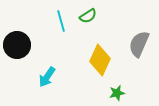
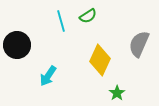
cyan arrow: moved 1 px right, 1 px up
green star: rotated 21 degrees counterclockwise
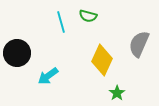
green semicircle: rotated 48 degrees clockwise
cyan line: moved 1 px down
black circle: moved 8 px down
yellow diamond: moved 2 px right
cyan arrow: rotated 20 degrees clockwise
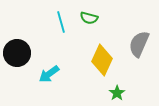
green semicircle: moved 1 px right, 2 px down
cyan arrow: moved 1 px right, 2 px up
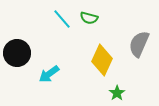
cyan line: moved 1 px right, 3 px up; rotated 25 degrees counterclockwise
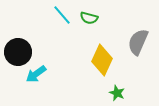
cyan line: moved 4 px up
gray semicircle: moved 1 px left, 2 px up
black circle: moved 1 px right, 1 px up
cyan arrow: moved 13 px left
green star: rotated 14 degrees counterclockwise
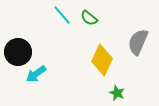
green semicircle: rotated 24 degrees clockwise
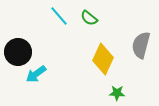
cyan line: moved 3 px left, 1 px down
gray semicircle: moved 3 px right, 3 px down; rotated 8 degrees counterclockwise
yellow diamond: moved 1 px right, 1 px up
green star: rotated 21 degrees counterclockwise
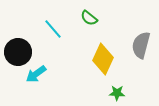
cyan line: moved 6 px left, 13 px down
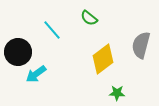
cyan line: moved 1 px left, 1 px down
yellow diamond: rotated 28 degrees clockwise
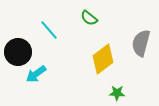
cyan line: moved 3 px left
gray semicircle: moved 2 px up
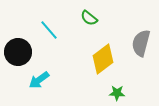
cyan arrow: moved 3 px right, 6 px down
